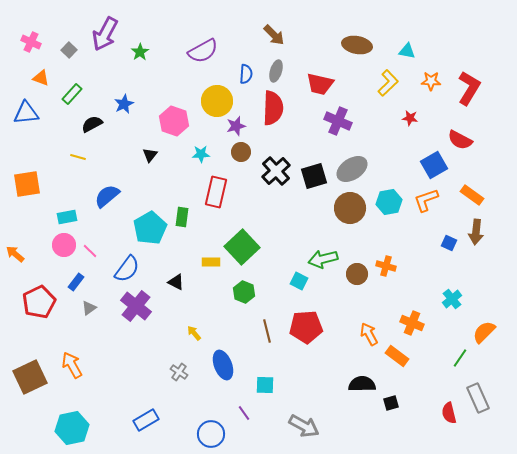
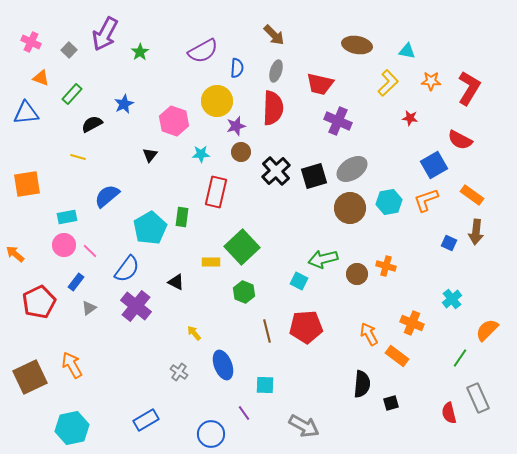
blue semicircle at (246, 74): moved 9 px left, 6 px up
orange semicircle at (484, 332): moved 3 px right, 2 px up
black semicircle at (362, 384): rotated 96 degrees clockwise
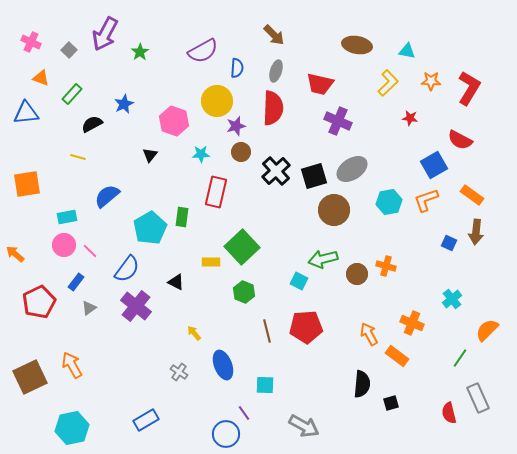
brown circle at (350, 208): moved 16 px left, 2 px down
blue circle at (211, 434): moved 15 px right
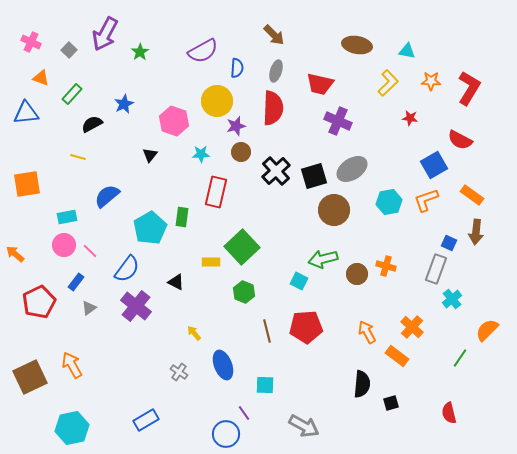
orange cross at (412, 323): moved 4 px down; rotated 20 degrees clockwise
orange arrow at (369, 334): moved 2 px left, 2 px up
gray rectangle at (478, 398): moved 42 px left, 129 px up; rotated 44 degrees clockwise
